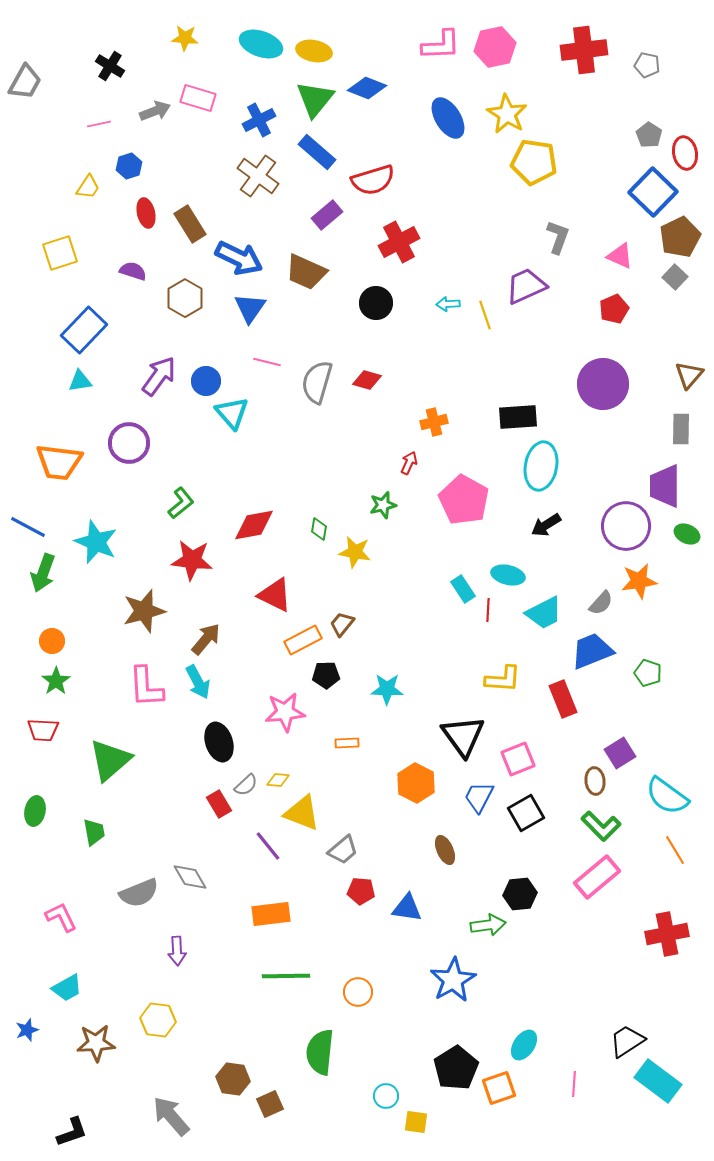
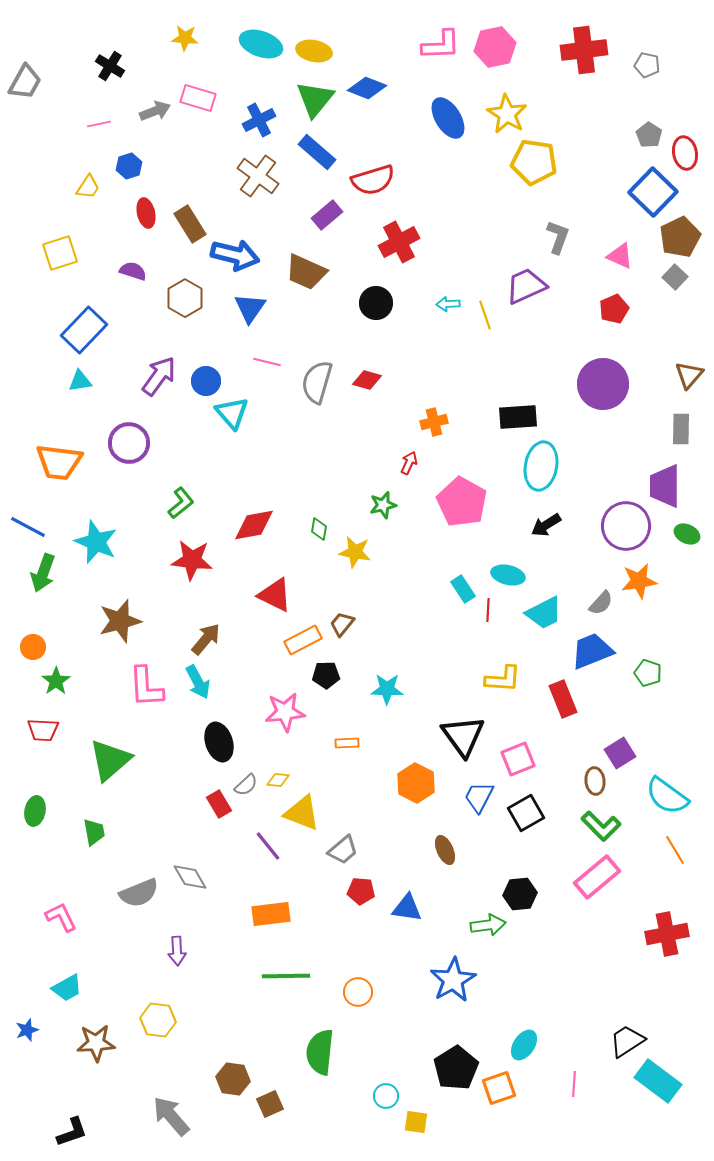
blue arrow at (239, 258): moved 4 px left, 3 px up; rotated 12 degrees counterclockwise
pink pentagon at (464, 500): moved 2 px left, 2 px down
brown star at (144, 611): moved 24 px left, 10 px down
orange circle at (52, 641): moved 19 px left, 6 px down
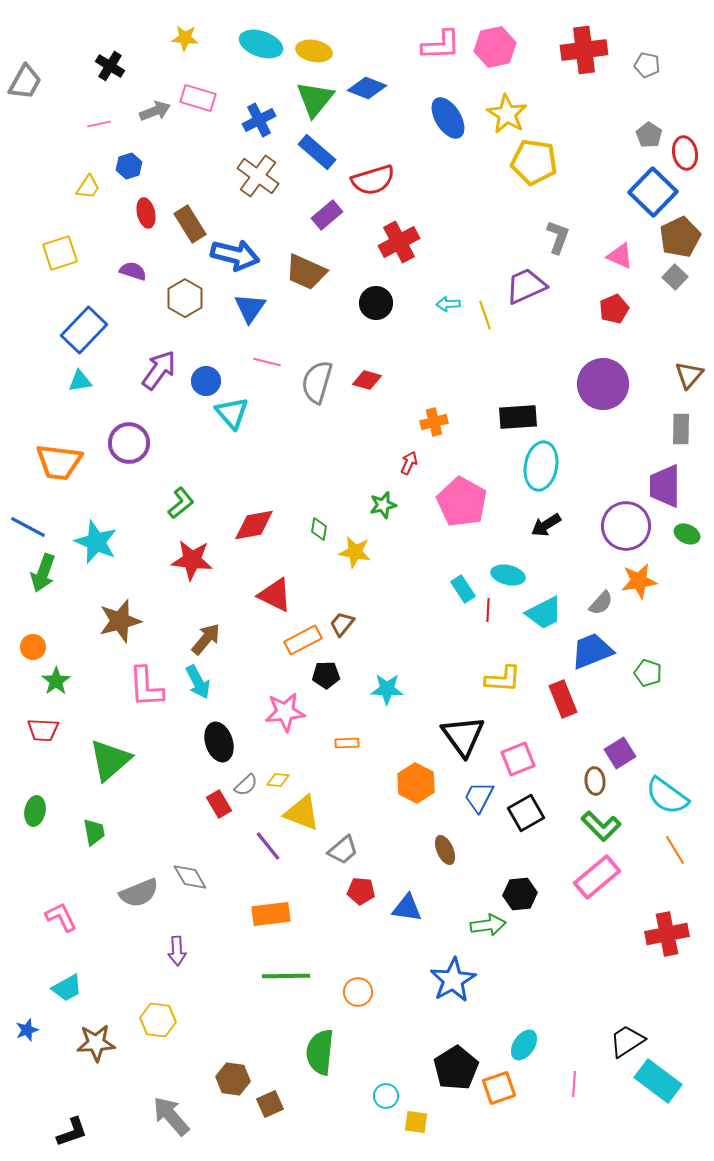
purple arrow at (159, 376): moved 6 px up
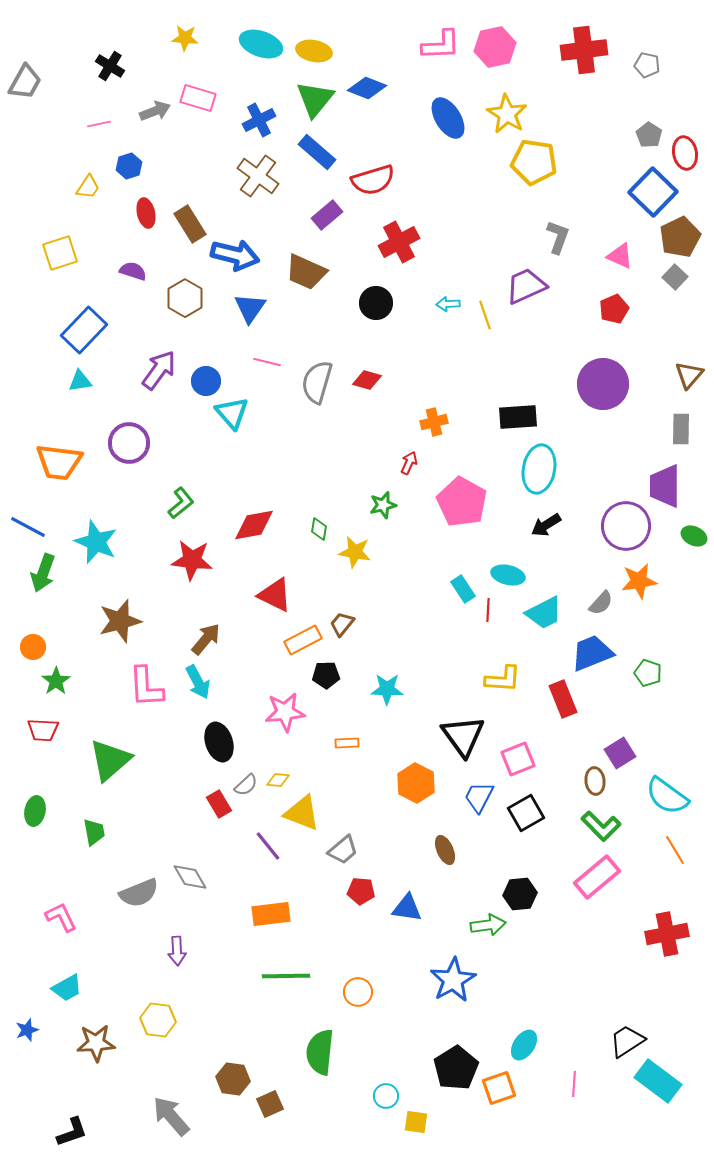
cyan ellipse at (541, 466): moved 2 px left, 3 px down
green ellipse at (687, 534): moved 7 px right, 2 px down
blue trapezoid at (592, 651): moved 2 px down
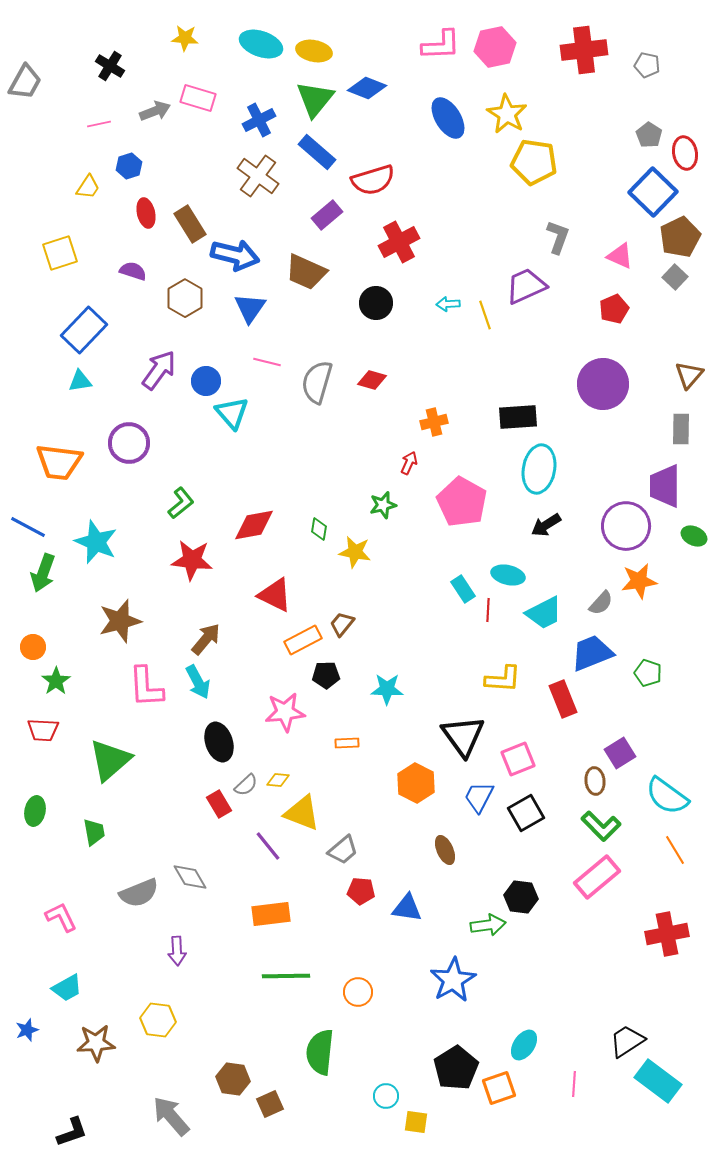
red diamond at (367, 380): moved 5 px right
black hexagon at (520, 894): moved 1 px right, 3 px down; rotated 12 degrees clockwise
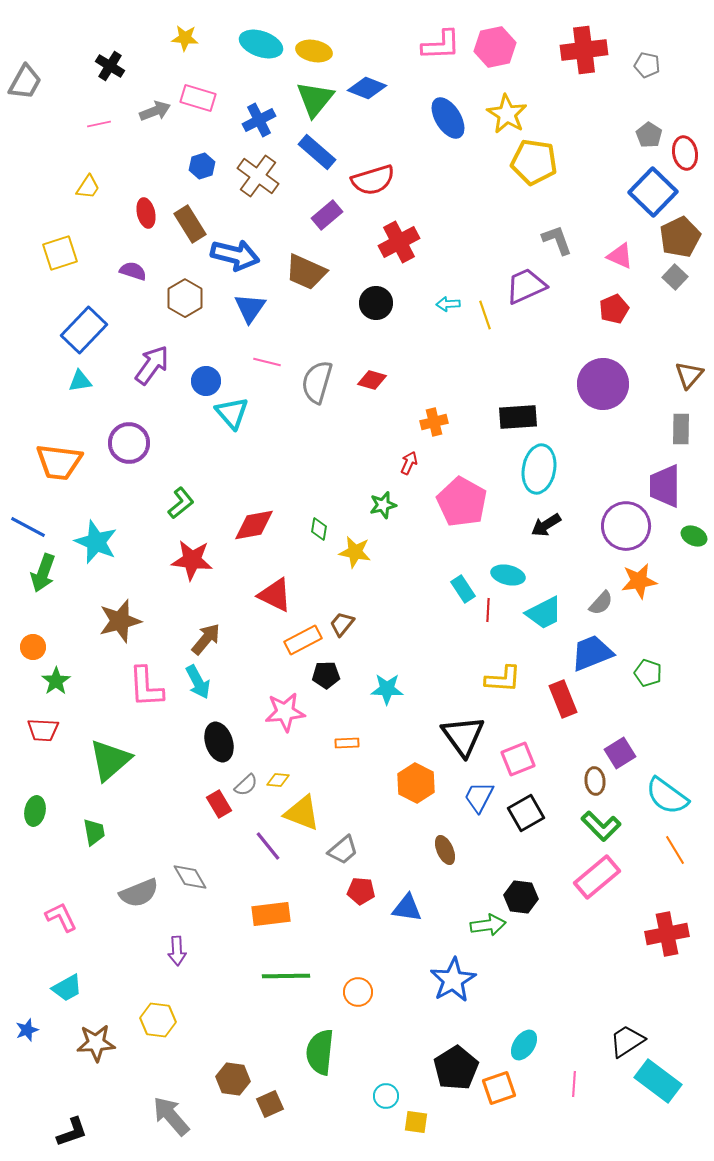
blue hexagon at (129, 166): moved 73 px right
gray L-shape at (558, 237): moved 1 px left, 3 px down; rotated 40 degrees counterclockwise
purple arrow at (159, 370): moved 7 px left, 5 px up
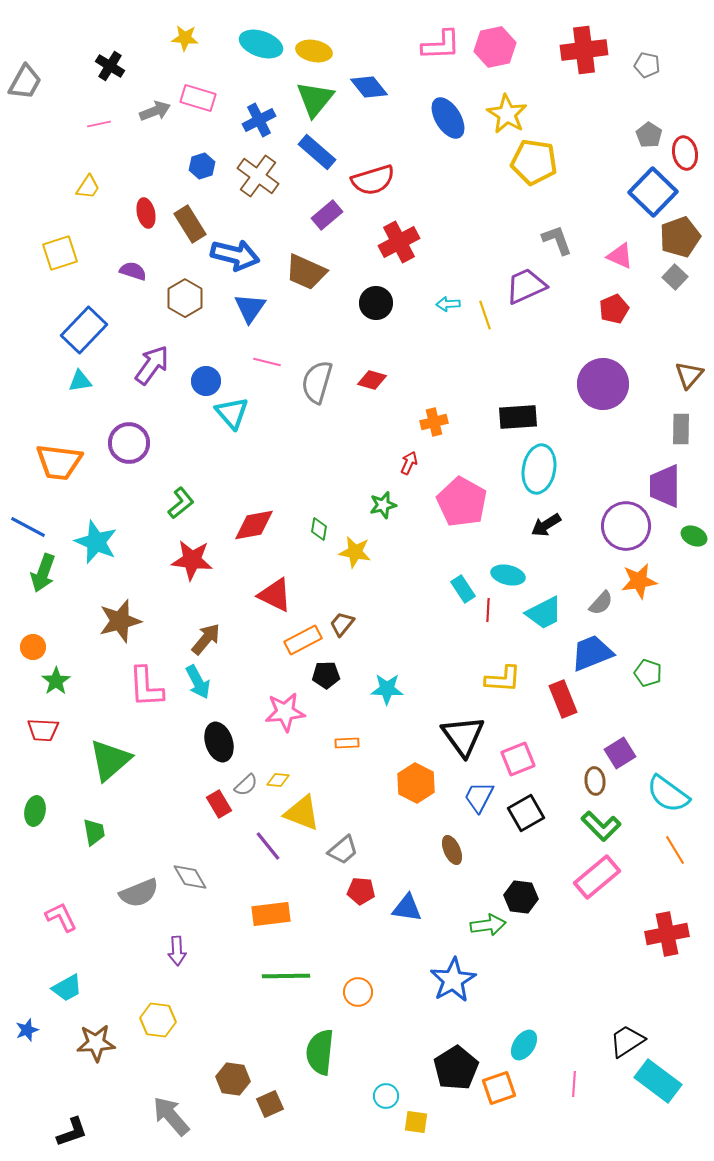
blue diamond at (367, 88): moved 2 px right, 1 px up; rotated 30 degrees clockwise
brown pentagon at (680, 237): rotated 6 degrees clockwise
cyan semicircle at (667, 796): moved 1 px right, 2 px up
brown ellipse at (445, 850): moved 7 px right
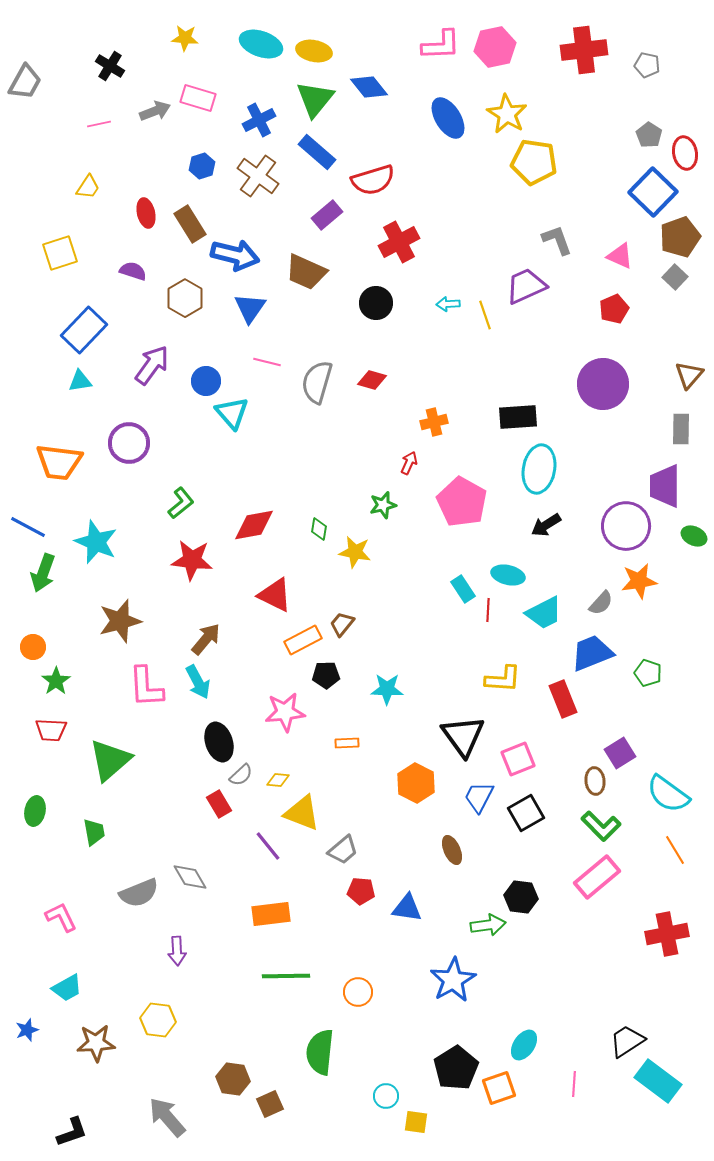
red trapezoid at (43, 730): moved 8 px right
gray semicircle at (246, 785): moved 5 px left, 10 px up
gray arrow at (171, 1116): moved 4 px left, 1 px down
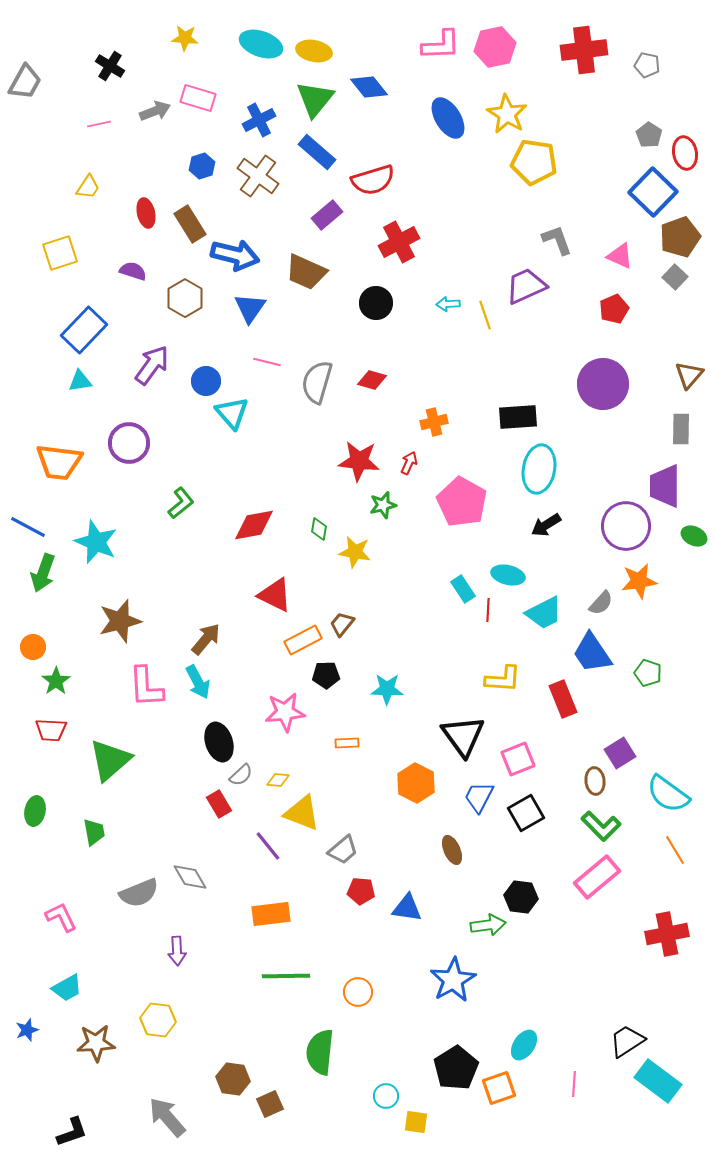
red star at (192, 560): moved 167 px right, 99 px up
blue trapezoid at (592, 653): rotated 102 degrees counterclockwise
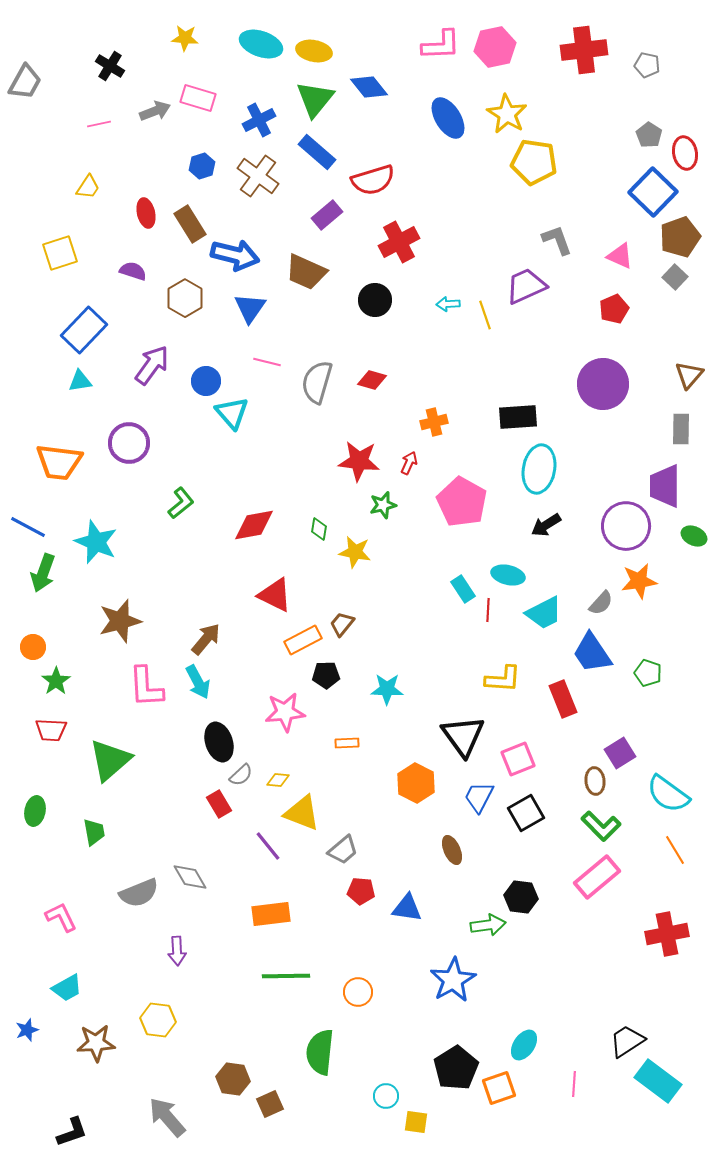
black circle at (376, 303): moved 1 px left, 3 px up
